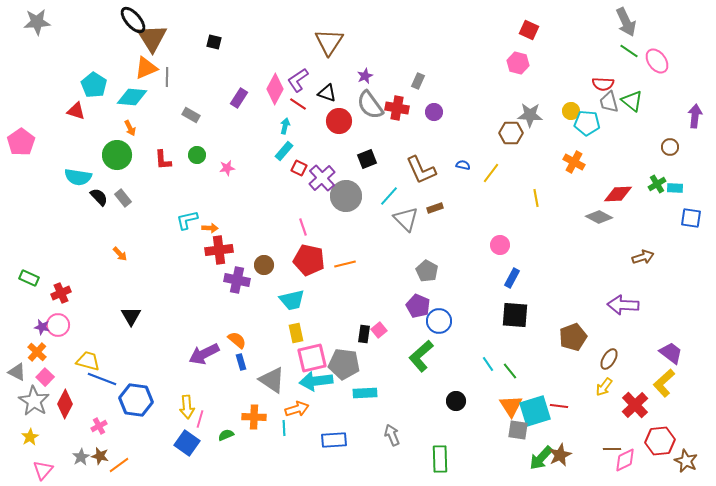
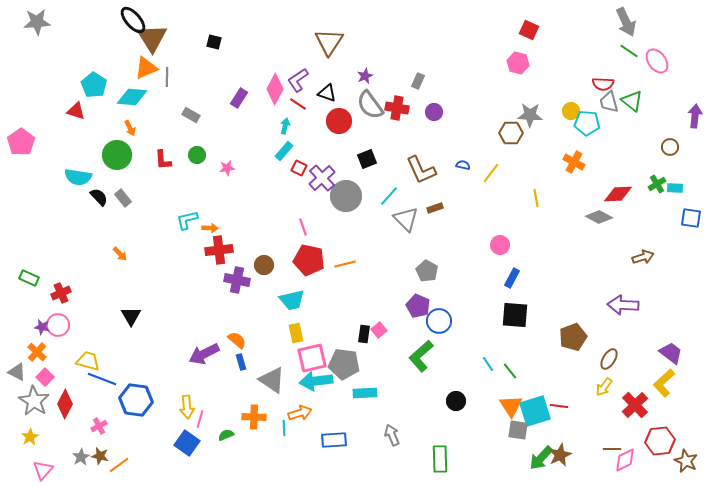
orange arrow at (297, 409): moved 3 px right, 4 px down
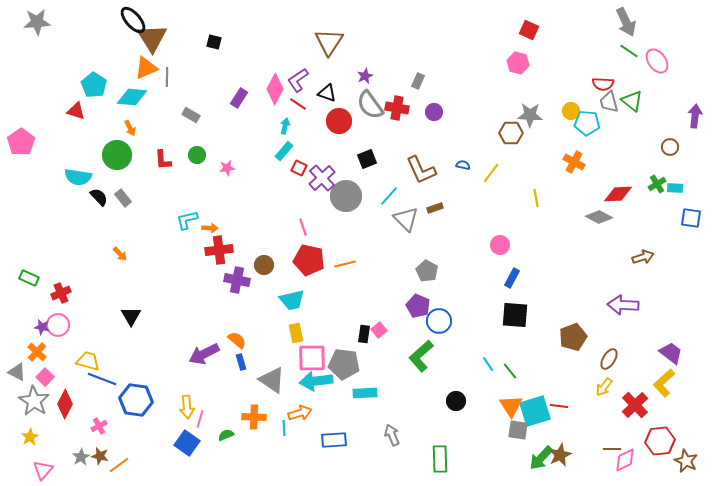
pink square at (312, 358): rotated 12 degrees clockwise
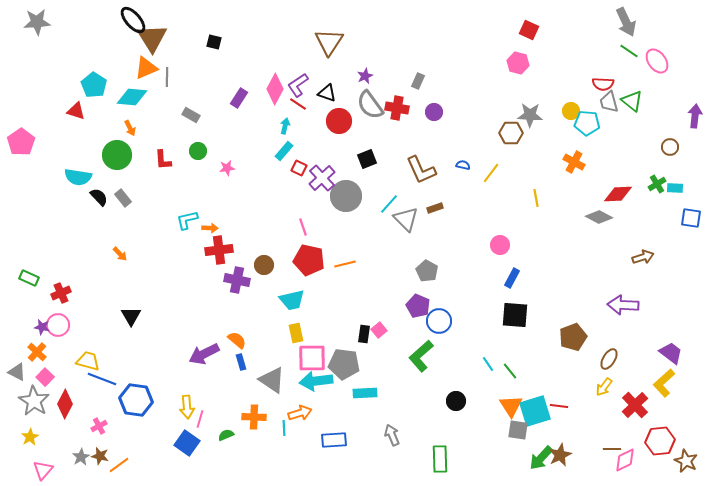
purple L-shape at (298, 80): moved 5 px down
green circle at (197, 155): moved 1 px right, 4 px up
cyan line at (389, 196): moved 8 px down
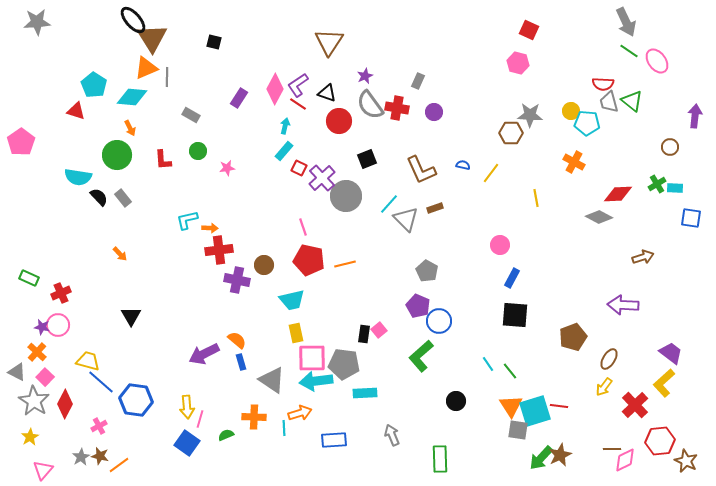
blue line at (102, 379): moved 1 px left, 3 px down; rotated 20 degrees clockwise
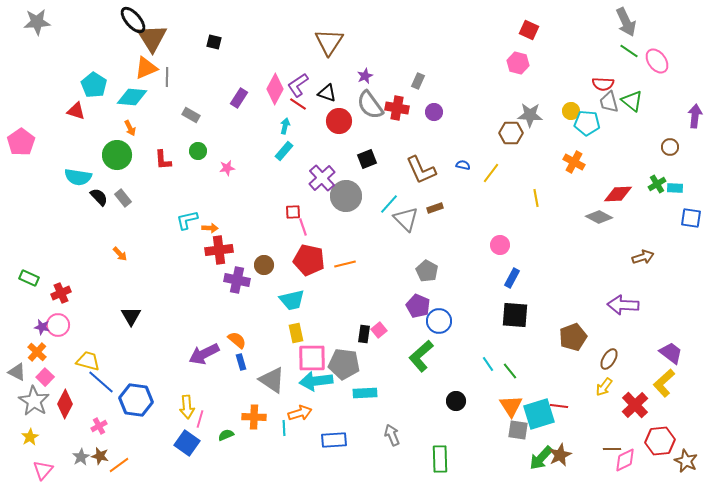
red square at (299, 168): moved 6 px left, 44 px down; rotated 28 degrees counterclockwise
cyan square at (535, 411): moved 4 px right, 3 px down
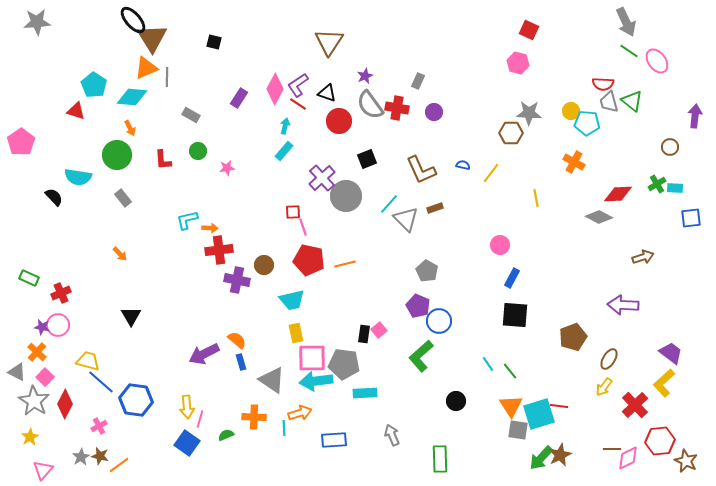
gray star at (530, 115): moved 1 px left, 2 px up
black semicircle at (99, 197): moved 45 px left
blue square at (691, 218): rotated 15 degrees counterclockwise
pink diamond at (625, 460): moved 3 px right, 2 px up
